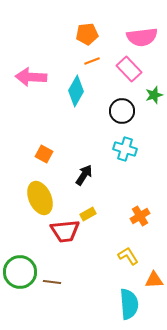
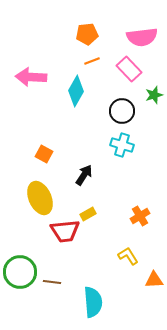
cyan cross: moved 3 px left, 4 px up
cyan semicircle: moved 36 px left, 2 px up
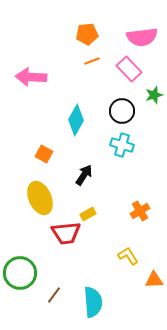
cyan diamond: moved 29 px down
orange cross: moved 5 px up
red trapezoid: moved 1 px right, 2 px down
green circle: moved 1 px down
brown line: moved 2 px right, 13 px down; rotated 60 degrees counterclockwise
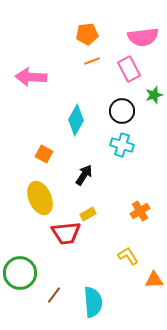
pink semicircle: moved 1 px right
pink rectangle: rotated 15 degrees clockwise
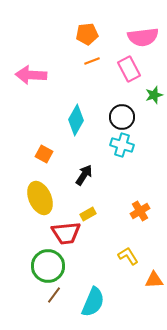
pink arrow: moved 2 px up
black circle: moved 6 px down
green circle: moved 28 px right, 7 px up
cyan semicircle: rotated 28 degrees clockwise
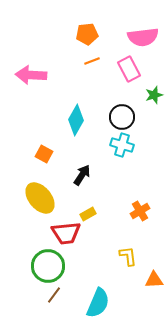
black arrow: moved 2 px left
yellow ellipse: rotated 16 degrees counterclockwise
yellow L-shape: rotated 25 degrees clockwise
cyan semicircle: moved 5 px right, 1 px down
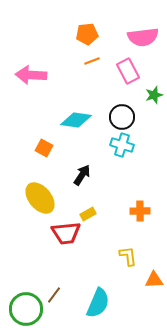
pink rectangle: moved 1 px left, 2 px down
cyan diamond: rotated 68 degrees clockwise
orange square: moved 6 px up
orange cross: rotated 30 degrees clockwise
green circle: moved 22 px left, 43 px down
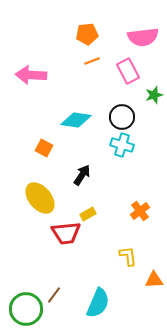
orange cross: rotated 36 degrees counterclockwise
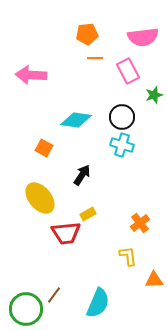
orange line: moved 3 px right, 3 px up; rotated 21 degrees clockwise
orange cross: moved 12 px down
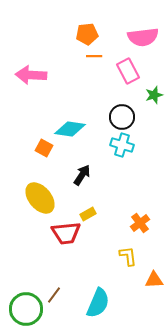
orange line: moved 1 px left, 2 px up
cyan diamond: moved 6 px left, 9 px down
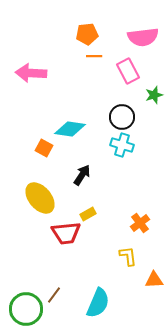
pink arrow: moved 2 px up
